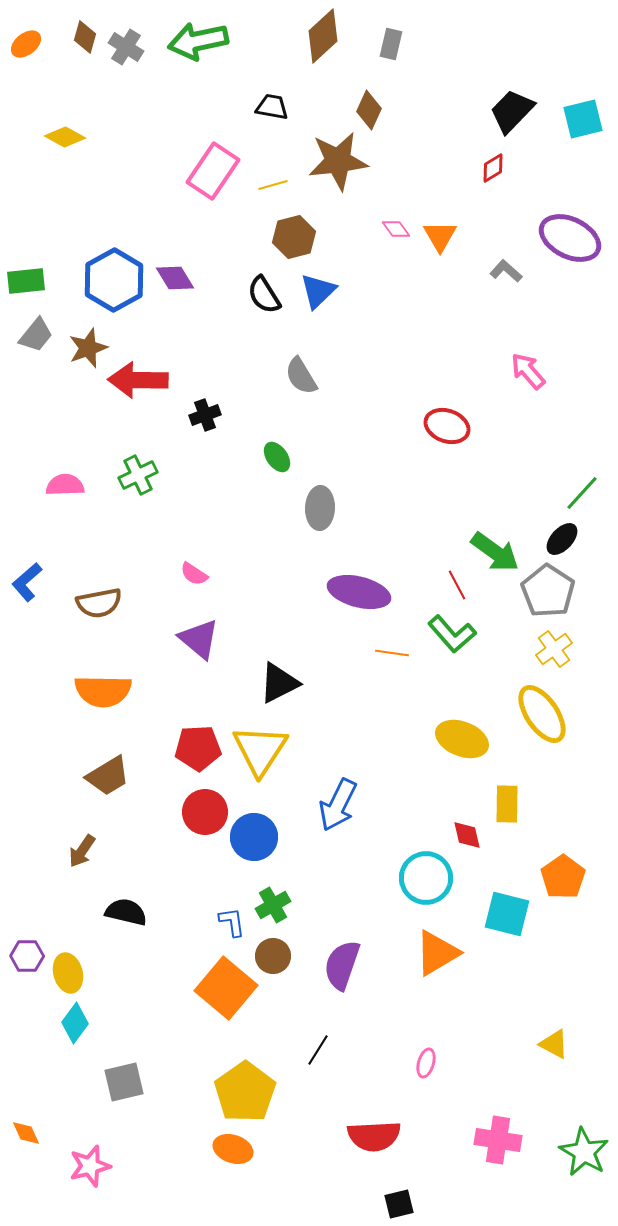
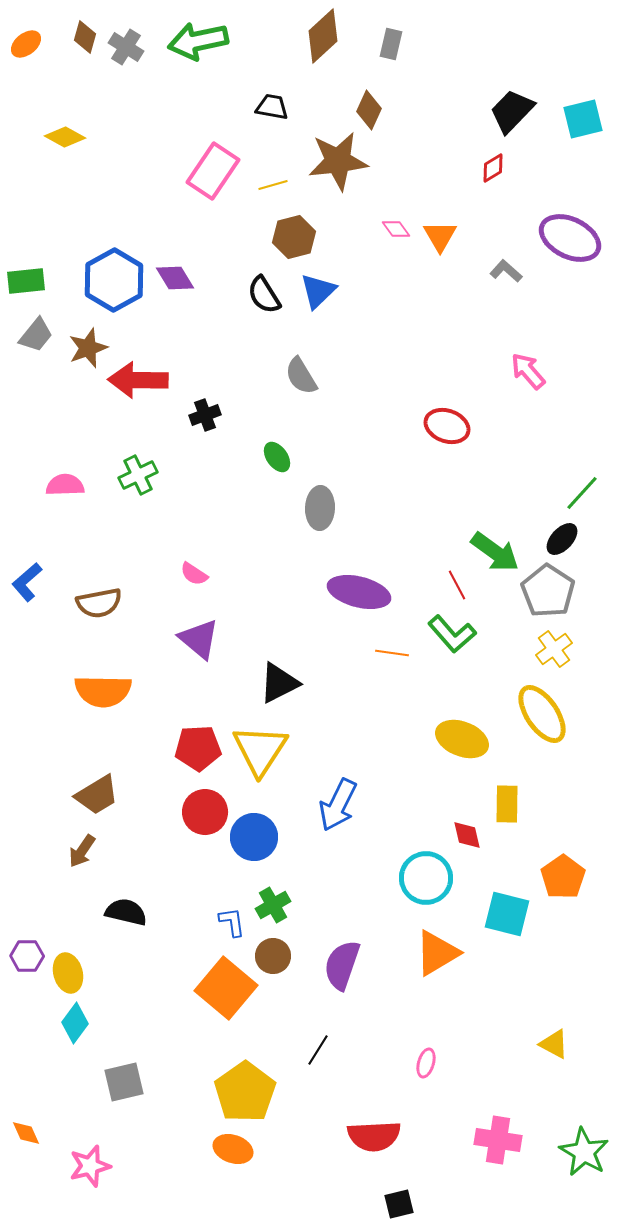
brown trapezoid at (108, 776): moved 11 px left, 19 px down
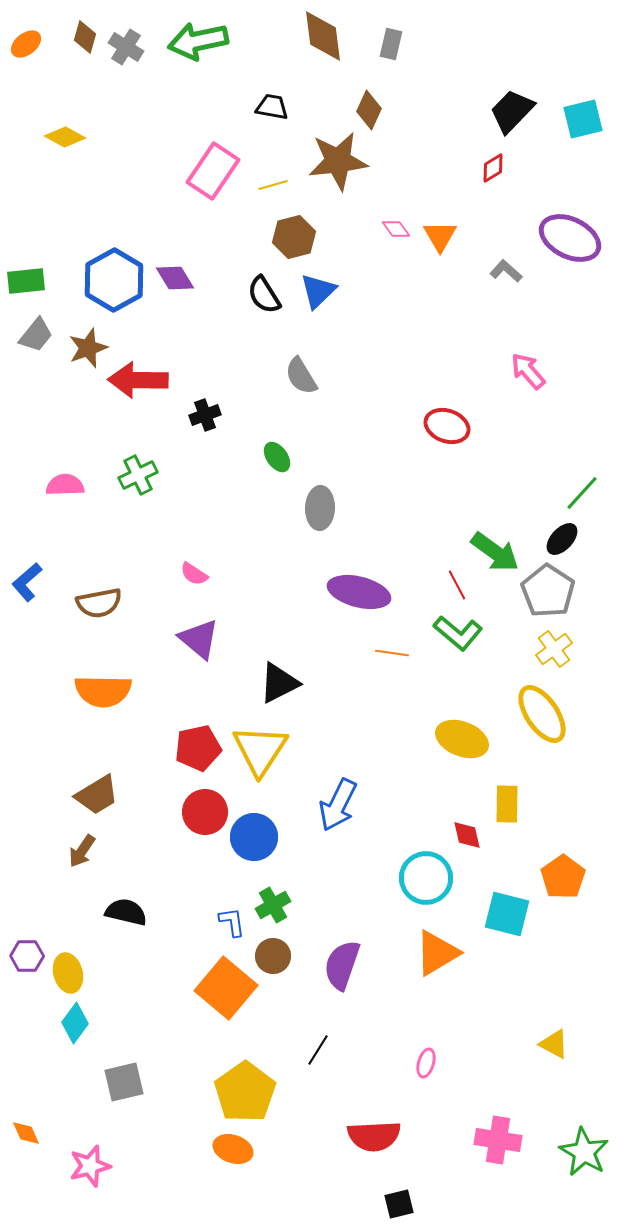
brown diamond at (323, 36): rotated 54 degrees counterclockwise
green L-shape at (452, 634): moved 6 px right, 1 px up; rotated 9 degrees counterclockwise
red pentagon at (198, 748): rotated 9 degrees counterclockwise
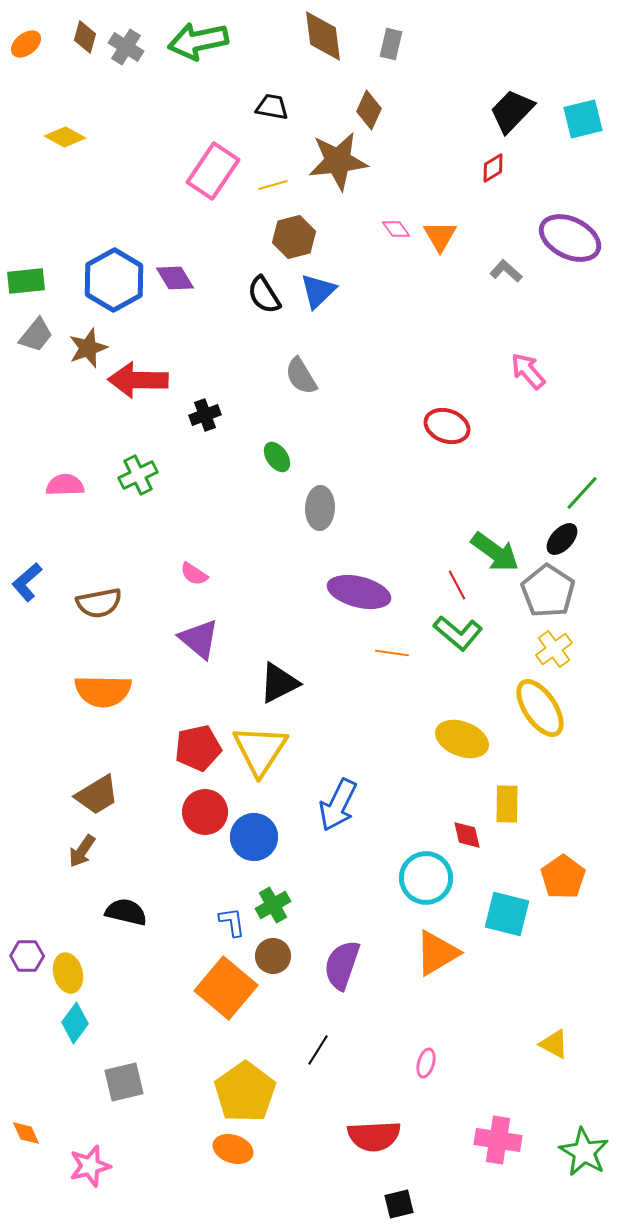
yellow ellipse at (542, 714): moved 2 px left, 6 px up
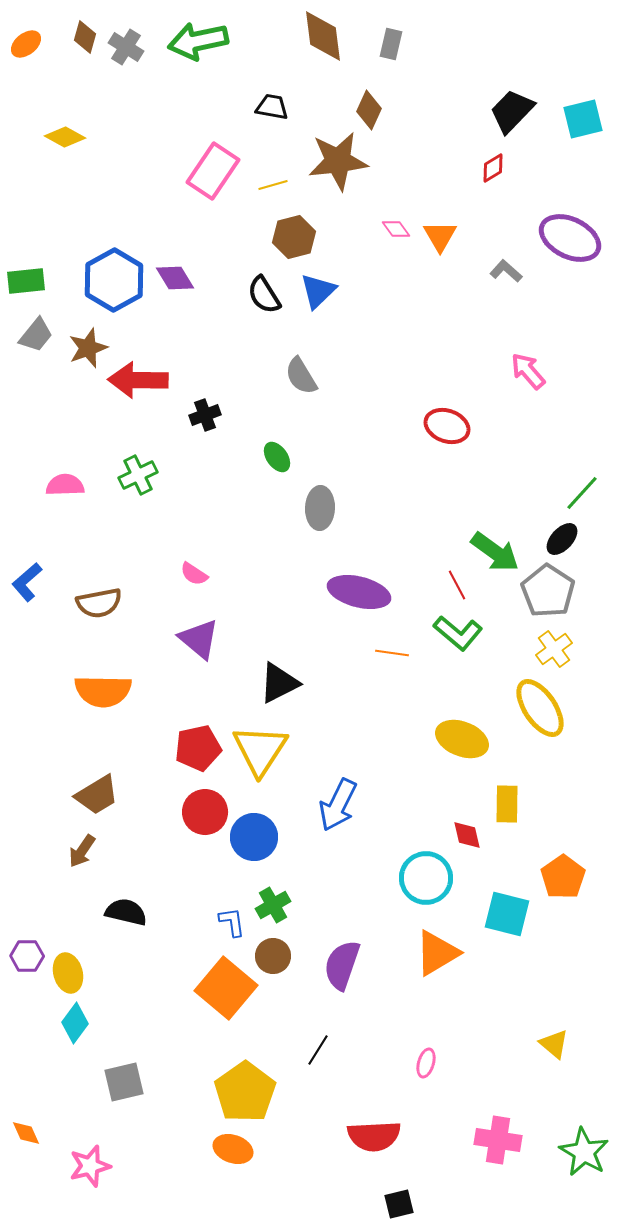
yellow triangle at (554, 1044): rotated 12 degrees clockwise
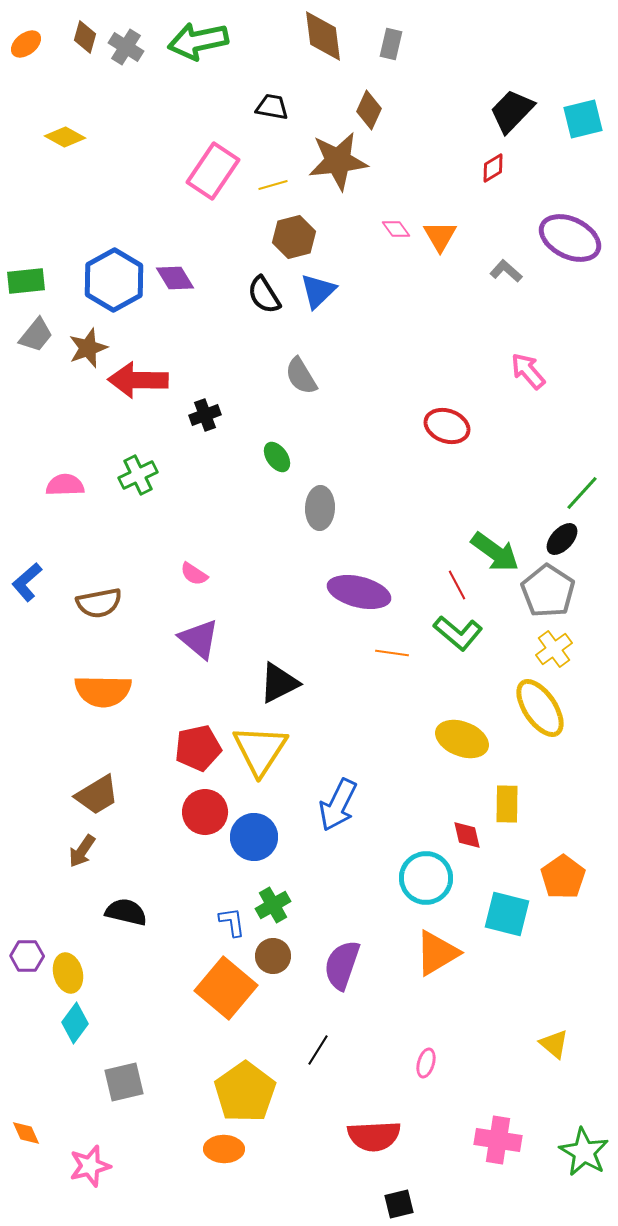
orange ellipse at (233, 1149): moved 9 px left; rotated 18 degrees counterclockwise
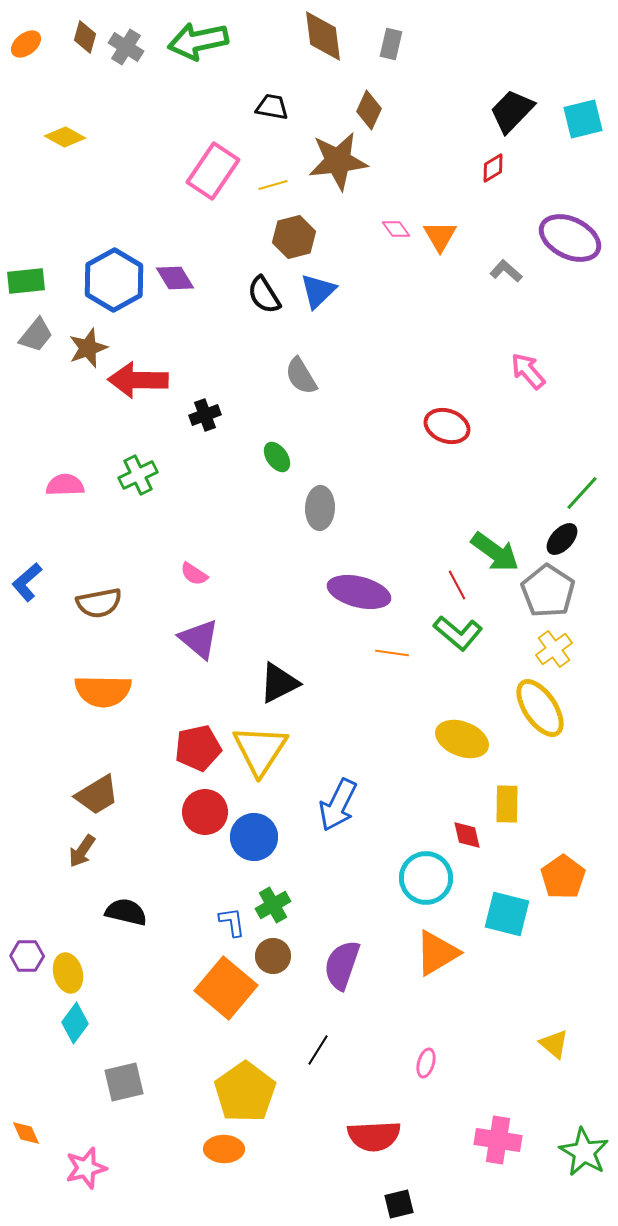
pink star at (90, 1166): moved 4 px left, 2 px down
